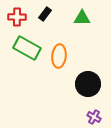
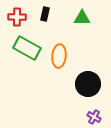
black rectangle: rotated 24 degrees counterclockwise
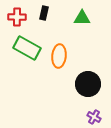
black rectangle: moved 1 px left, 1 px up
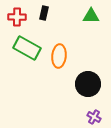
green triangle: moved 9 px right, 2 px up
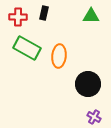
red cross: moved 1 px right
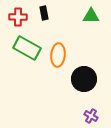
black rectangle: rotated 24 degrees counterclockwise
orange ellipse: moved 1 px left, 1 px up
black circle: moved 4 px left, 5 px up
purple cross: moved 3 px left, 1 px up
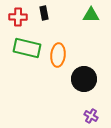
green triangle: moved 1 px up
green rectangle: rotated 16 degrees counterclockwise
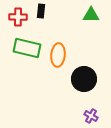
black rectangle: moved 3 px left, 2 px up; rotated 16 degrees clockwise
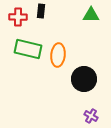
green rectangle: moved 1 px right, 1 px down
